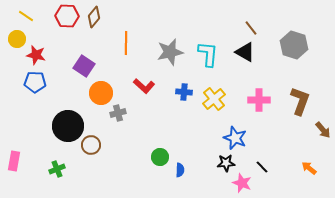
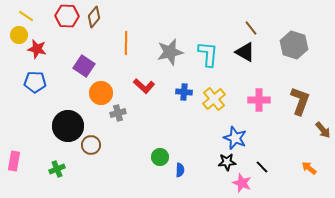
yellow circle: moved 2 px right, 4 px up
red star: moved 1 px right, 6 px up
black star: moved 1 px right, 1 px up
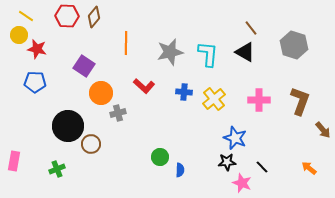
brown circle: moved 1 px up
